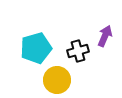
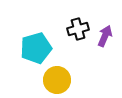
black cross: moved 22 px up
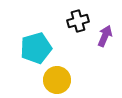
black cross: moved 8 px up
